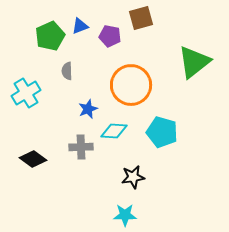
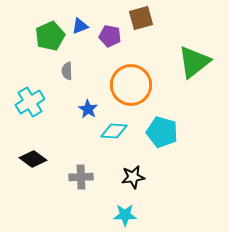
cyan cross: moved 4 px right, 9 px down
blue star: rotated 18 degrees counterclockwise
gray cross: moved 30 px down
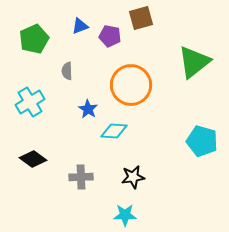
green pentagon: moved 16 px left, 3 px down
cyan pentagon: moved 40 px right, 9 px down
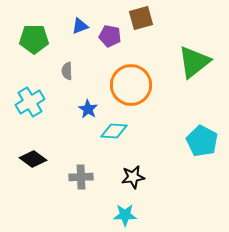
green pentagon: rotated 24 degrees clockwise
cyan pentagon: rotated 12 degrees clockwise
